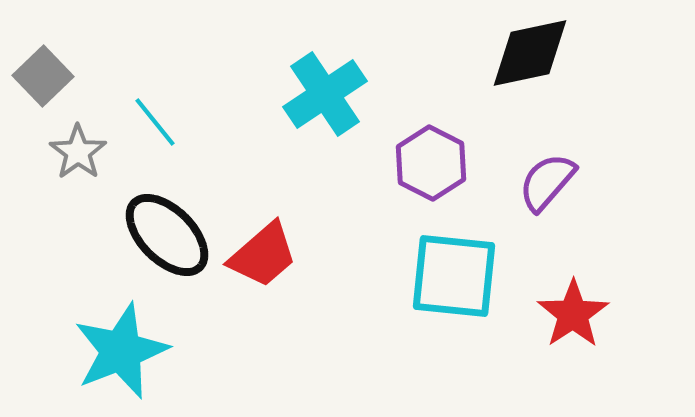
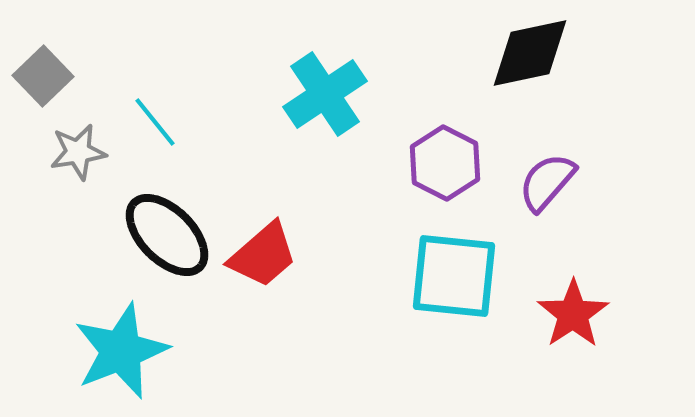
gray star: rotated 26 degrees clockwise
purple hexagon: moved 14 px right
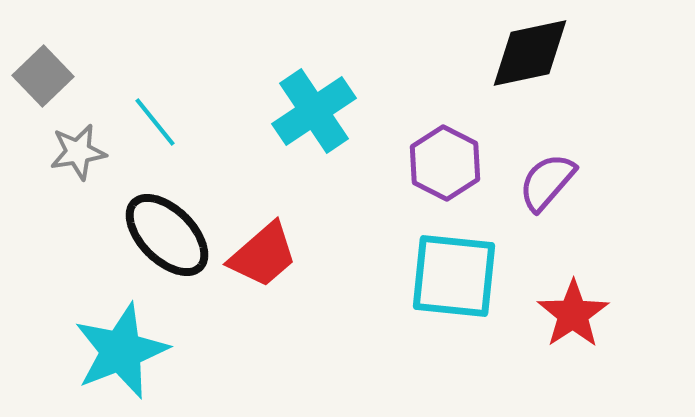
cyan cross: moved 11 px left, 17 px down
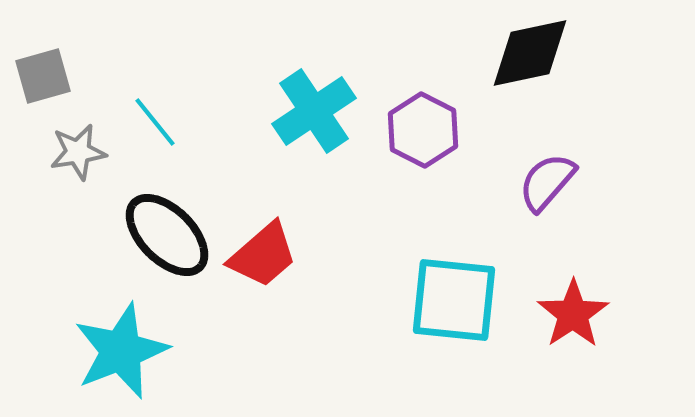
gray square: rotated 28 degrees clockwise
purple hexagon: moved 22 px left, 33 px up
cyan square: moved 24 px down
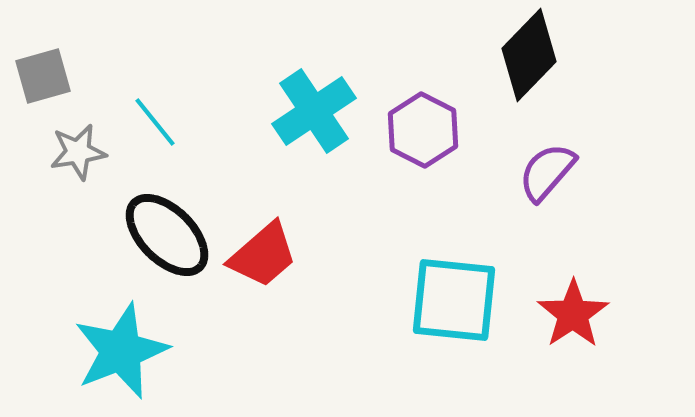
black diamond: moved 1 px left, 2 px down; rotated 34 degrees counterclockwise
purple semicircle: moved 10 px up
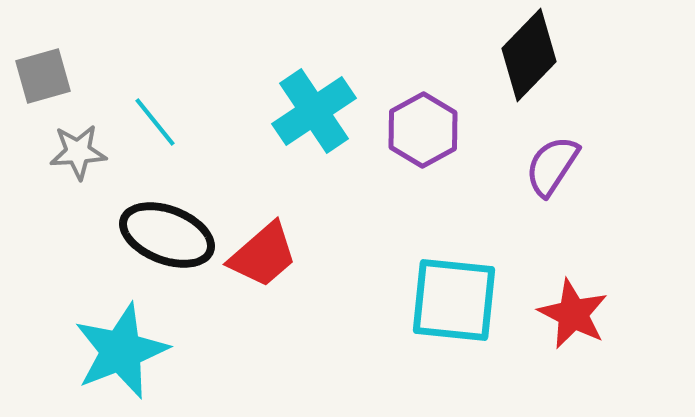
purple hexagon: rotated 4 degrees clockwise
gray star: rotated 6 degrees clockwise
purple semicircle: moved 5 px right, 6 px up; rotated 8 degrees counterclockwise
black ellipse: rotated 24 degrees counterclockwise
red star: rotated 12 degrees counterclockwise
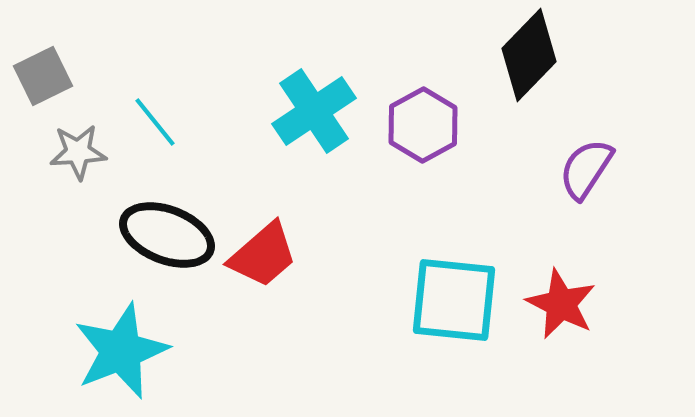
gray square: rotated 10 degrees counterclockwise
purple hexagon: moved 5 px up
purple semicircle: moved 34 px right, 3 px down
red star: moved 12 px left, 10 px up
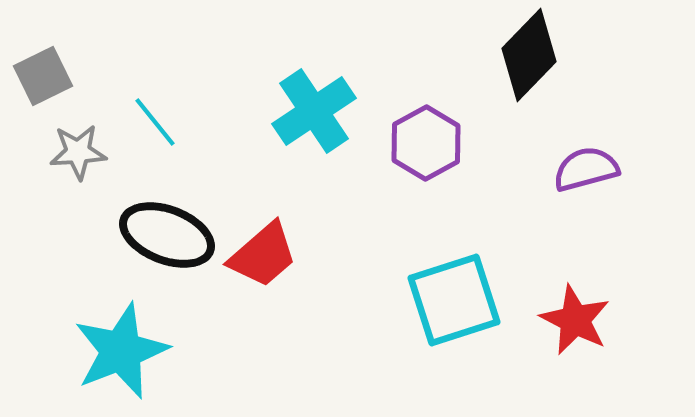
purple hexagon: moved 3 px right, 18 px down
purple semicircle: rotated 42 degrees clockwise
cyan square: rotated 24 degrees counterclockwise
red star: moved 14 px right, 16 px down
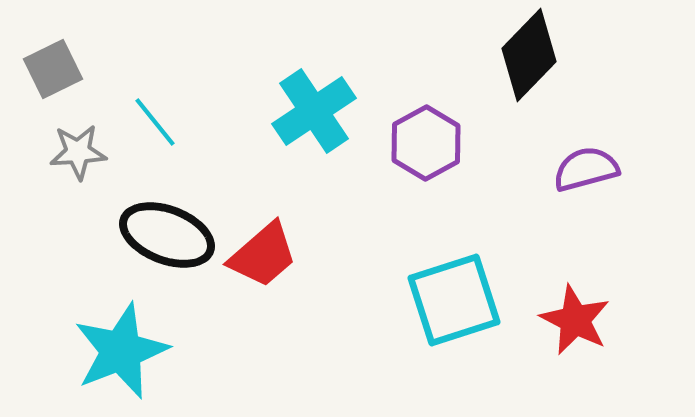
gray square: moved 10 px right, 7 px up
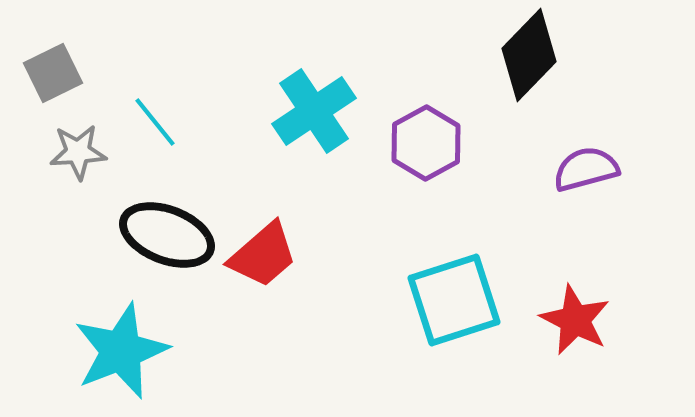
gray square: moved 4 px down
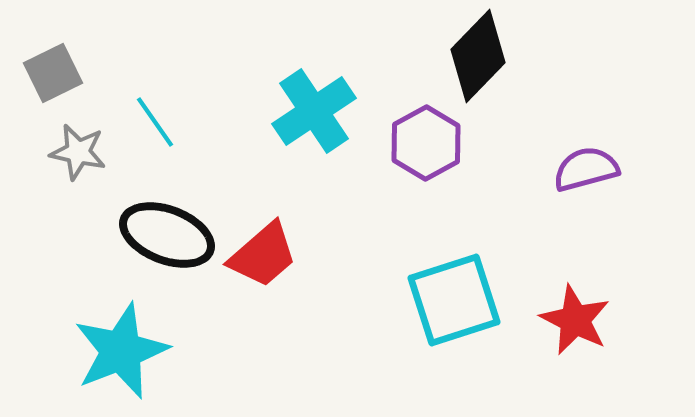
black diamond: moved 51 px left, 1 px down
cyan line: rotated 4 degrees clockwise
gray star: rotated 16 degrees clockwise
